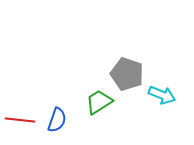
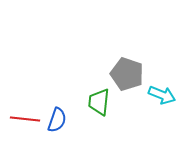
green trapezoid: rotated 52 degrees counterclockwise
red line: moved 5 px right, 1 px up
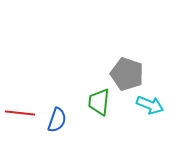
cyan arrow: moved 12 px left, 10 px down
red line: moved 5 px left, 6 px up
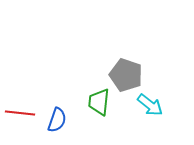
gray pentagon: moved 1 px left, 1 px down
cyan arrow: rotated 16 degrees clockwise
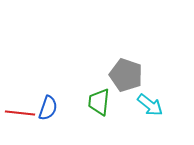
blue semicircle: moved 9 px left, 12 px up
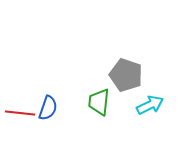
cyan arrow: rotated 64 degrees counterclockwise
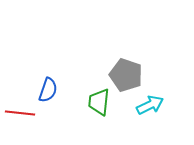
blue semicircle: moved 18 px up
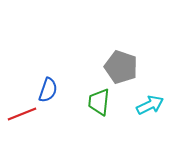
gray pentagon: moved 5 px left, 8 px up
red line: moved 2 px right, 1 px down; rotated 28 degrees counterclockwise
